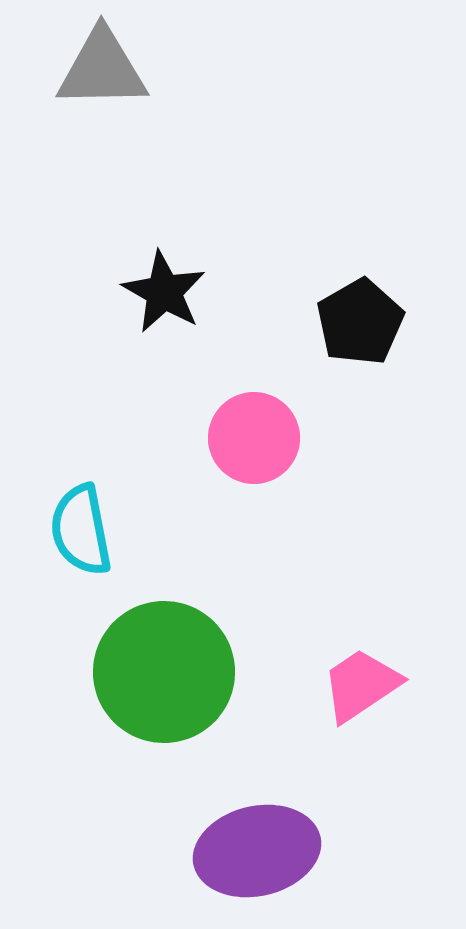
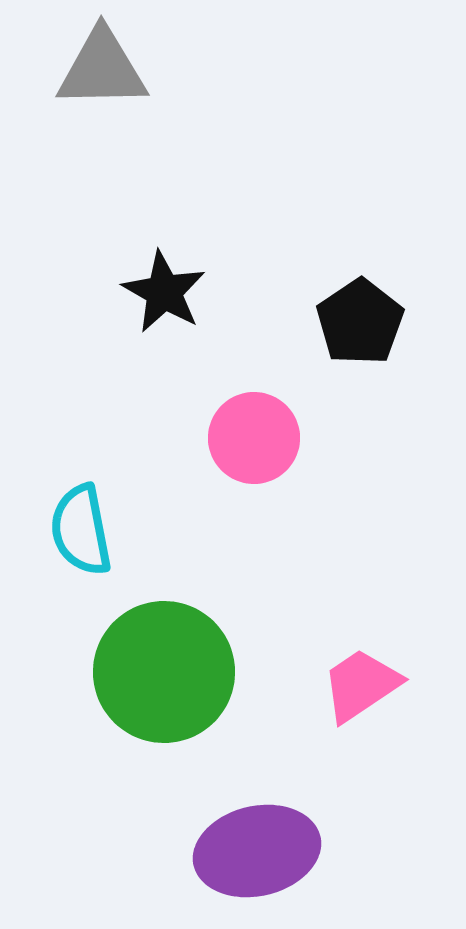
black pentagon: rotated 4 degrees counterclockwise
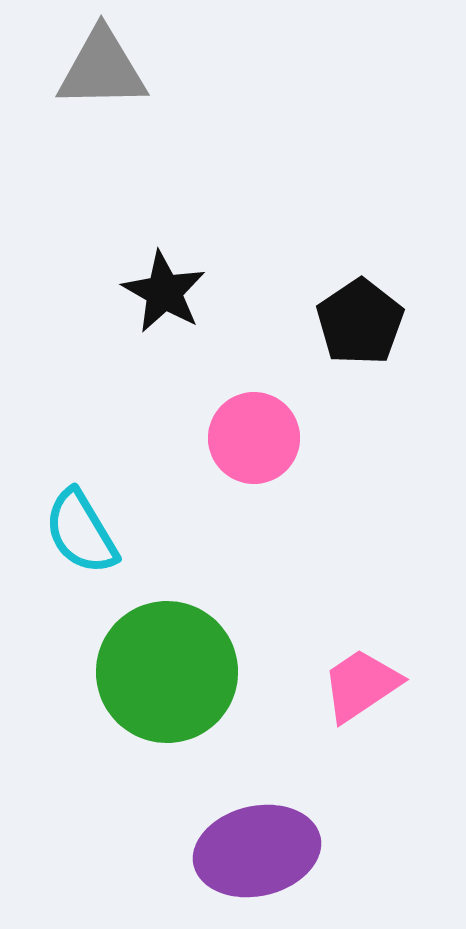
cyan semicircle: moved 2 px down; rotated 20 degrees counterclockwise
green circle: moved 3 px right
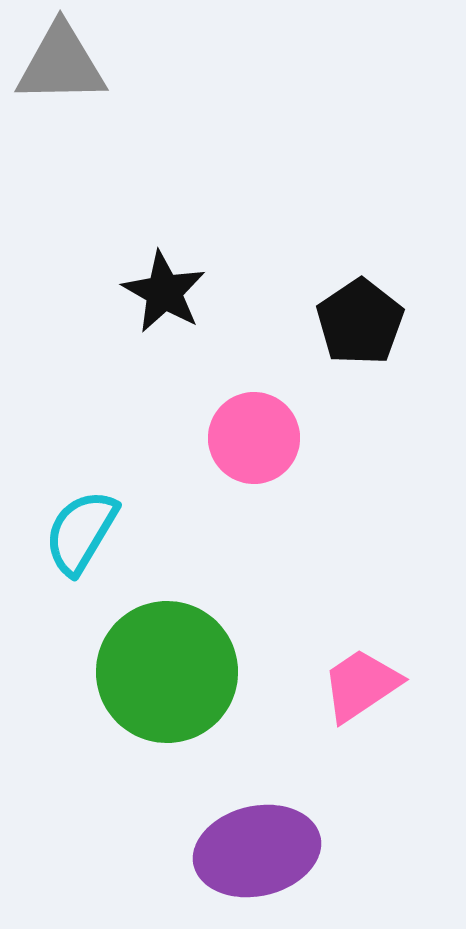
gray triangle: moved 41 px left, 5 px up
cyan semicircle: rotated 62 degrees clockwise
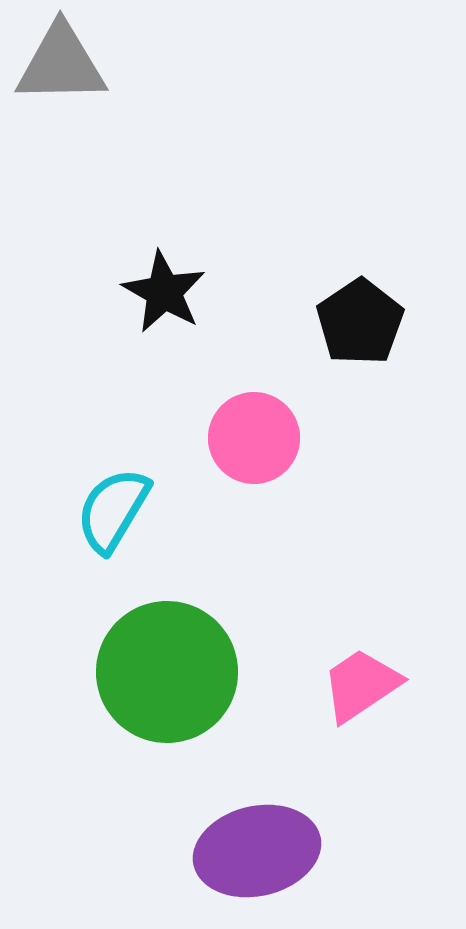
cyan semicircle: moved 32 px right, 22 px up
